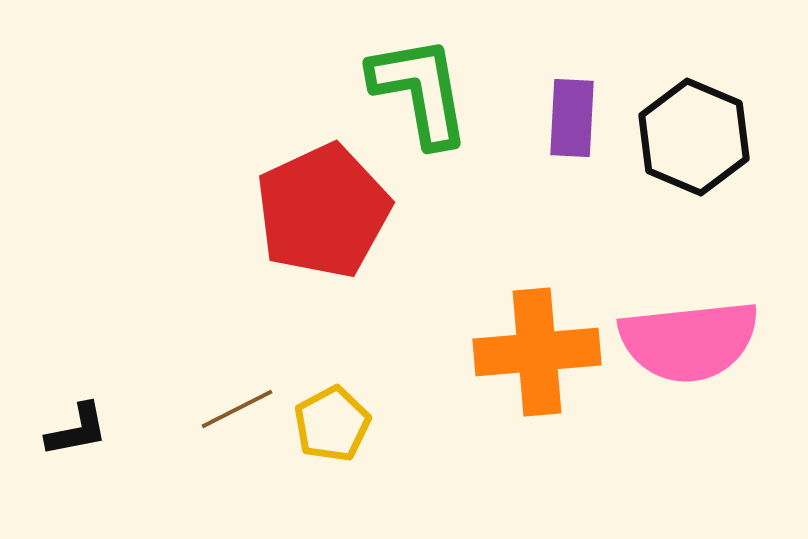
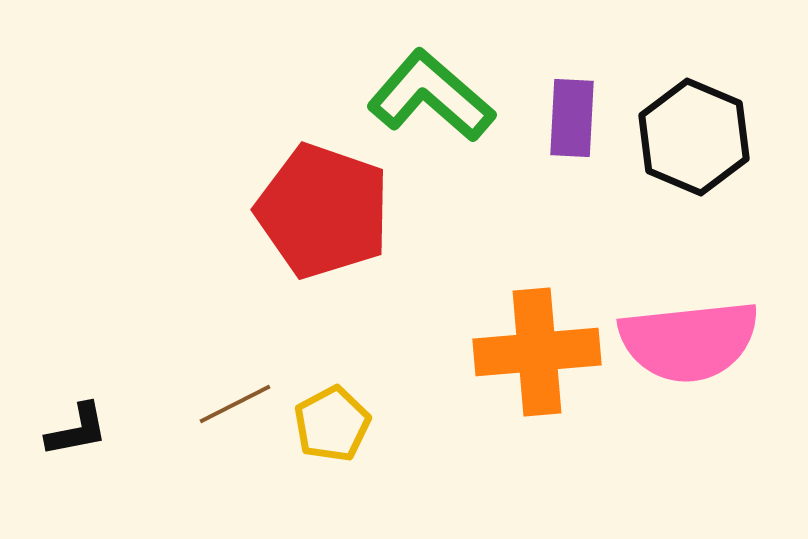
green L-shape: moved 11 px right, 5 px down; rotated 39 degrees counterclockwise
red pentagon: rotated 28 degrees counterclockwise
brown line: moved 2 px left, 5 px up
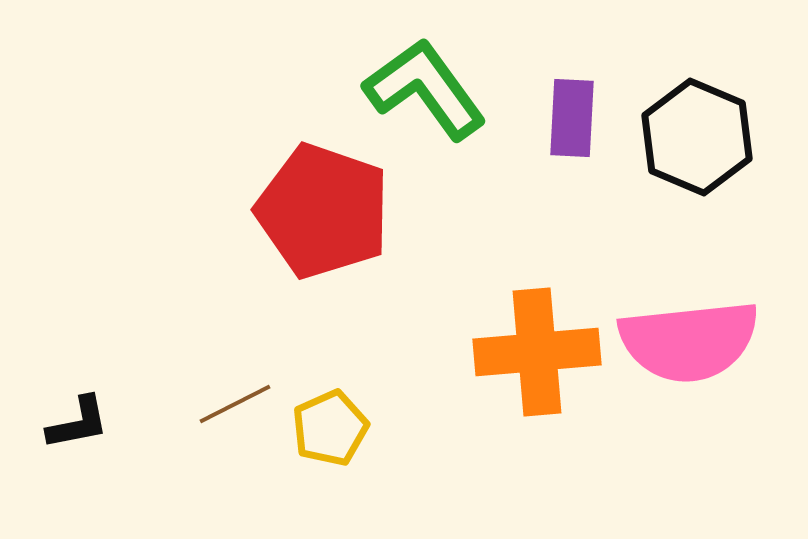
green L-shape: moved 6 px left, 7 px up; rotated 13 degrees clockwise
black hexagon: moved 3 px right
yellow pentagon: moved 2 px left, 4 px down; rotated 4 degrees clockwise
black L-shape: moved 1 px right, 7 px up
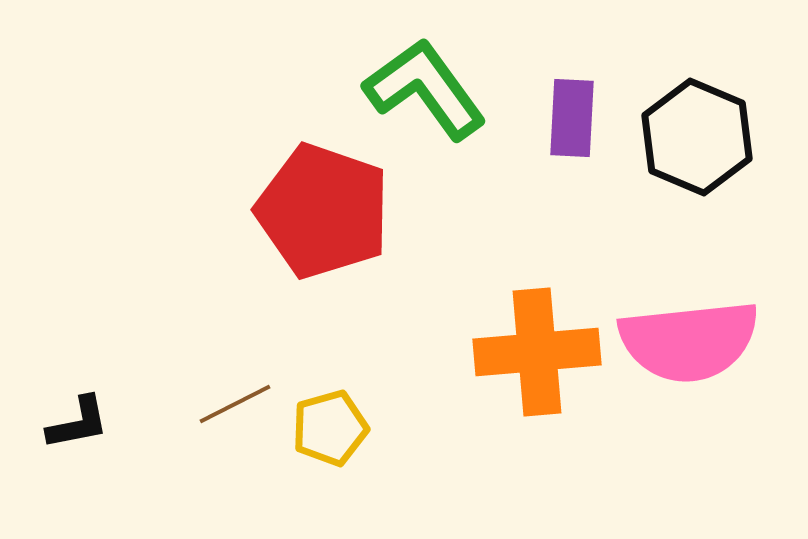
yellow pentagon: rotated 8 degrees clockwise
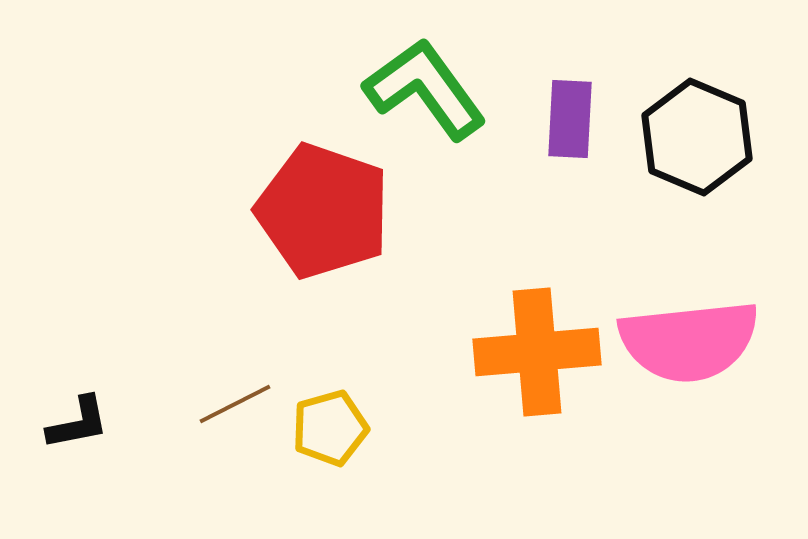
purple rectangle: moved 2 px left, 1 px down
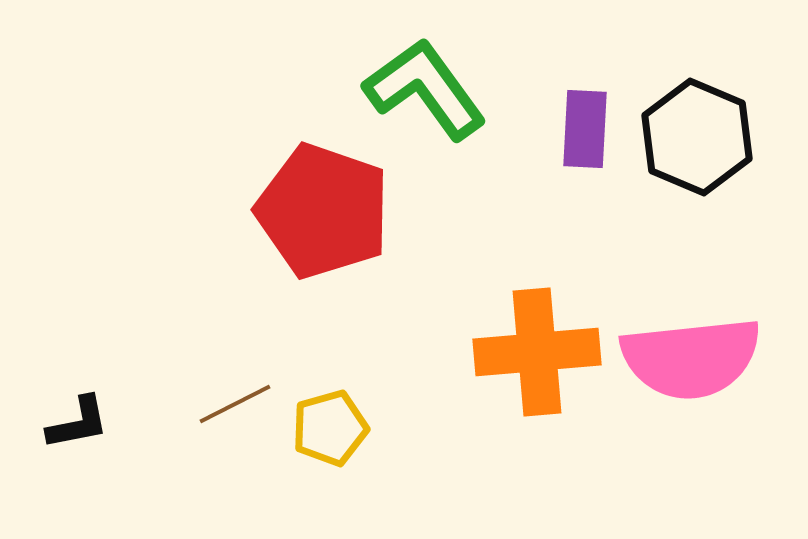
purple rectangle: moved 15 px right, 10 px down
pink semicircle: moved 2 px right, 17 px down
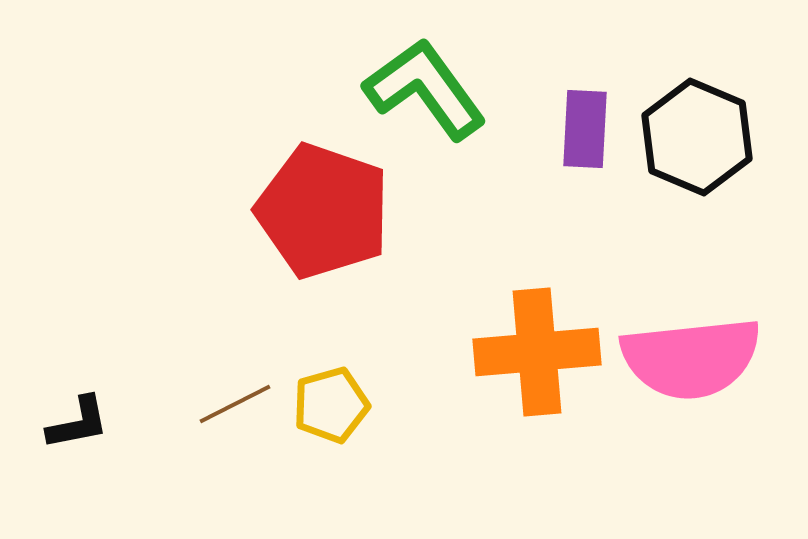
yellow pentagon: moved 1 px right, 23 px up
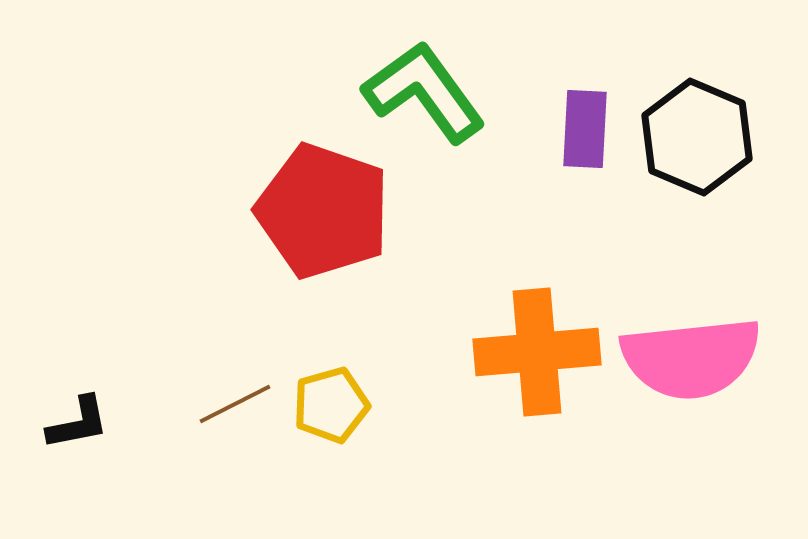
green L-shape: moved 1 px left, 3 px down
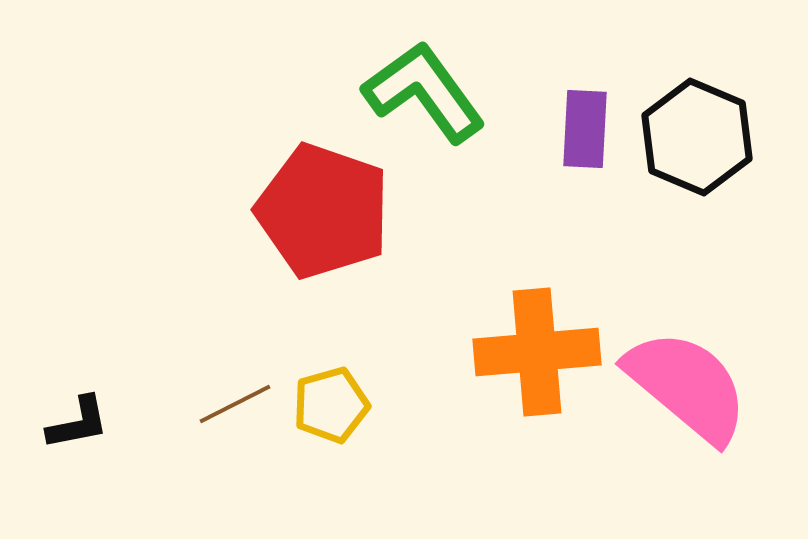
pink semicircle: moved 4 px left, 28 px down; rotated 134 degrees counterclockwise
